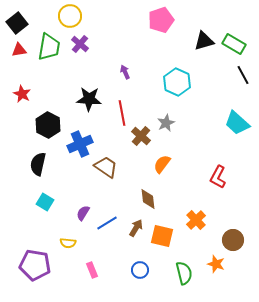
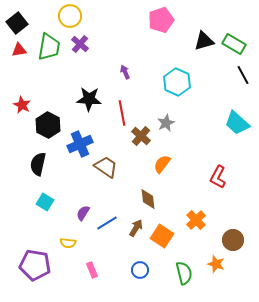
red star: moved 11 px down
orange square: rotated 20 degrees clockwise
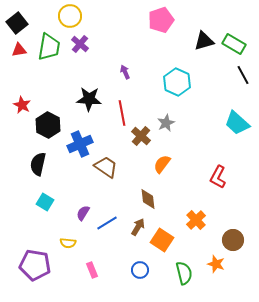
brown arrow: moved 2 px right, 1 px up
orange square: moved 4 px down
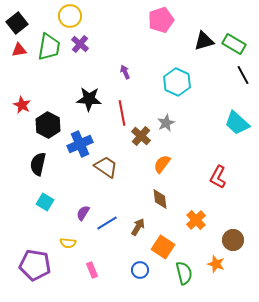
brown diamond: moved 12 px right
orange square: moved 1 px right, 7 px down
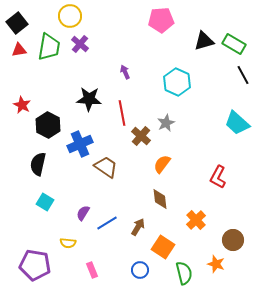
pink pentagon: rotated 15 degrees clockwise
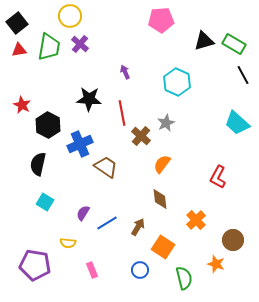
green semicircle: moved 5 px down
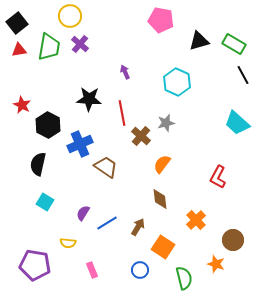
pink pentagon: rotated 15 degrees clockwise
black triangle: moved 5 px left
gray star: rotated 12 degrees clockwise
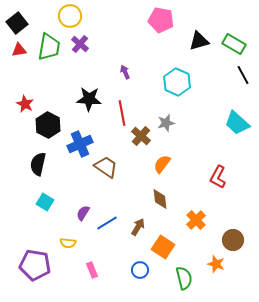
red star: moved 3 px right, 1 px up
